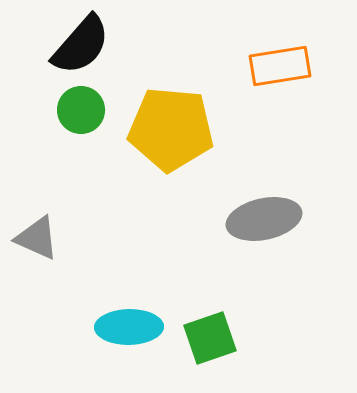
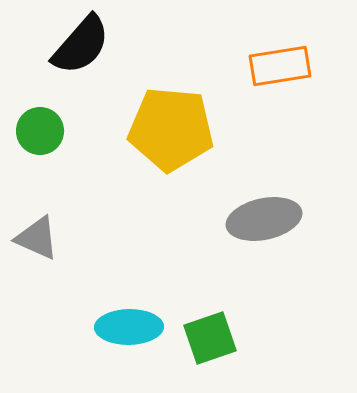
green circle: moved 41 px left, 21 px down
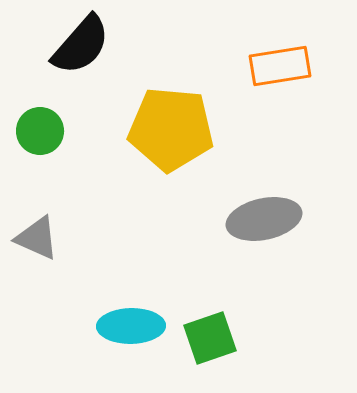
cyan ellipse: moved 2 px right, 1 px up
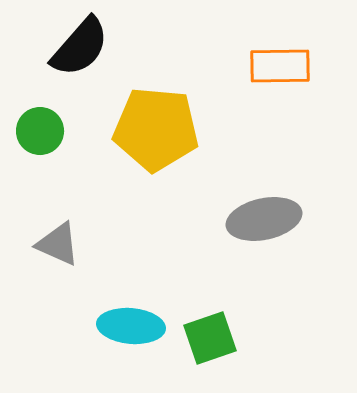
black semicircle: moved 1 px left, 2 px down
orange rectangle: rotated 8 degrees clockwise
yellow pentagon: moved 15 px left
gray triangle: moved 21 px right, 6 px down
cyan ellipse: rotated 6 degrees clockwise
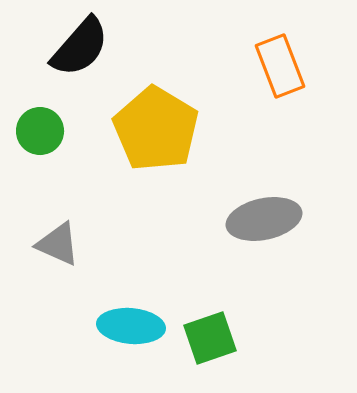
orange rectangle: rotated 70 degrees clockwise
yellow pentagon: rotated 26 degrees clockwise
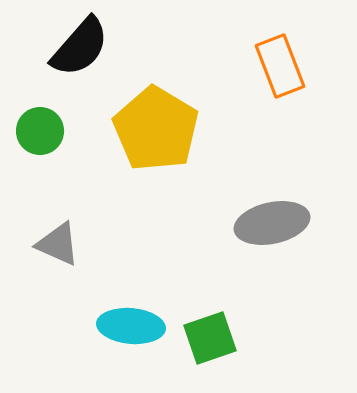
gray ellipse: moved 8 px right, 4 px down
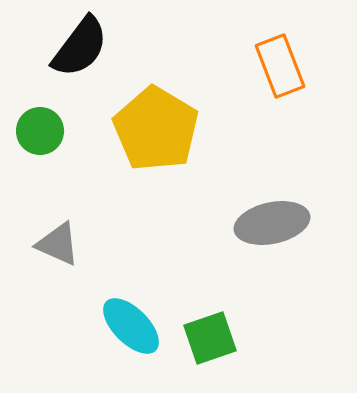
black semicircle: rotated 4 degrees counterclockwise
cyan ellipse: rotated 40 degrees clockwise
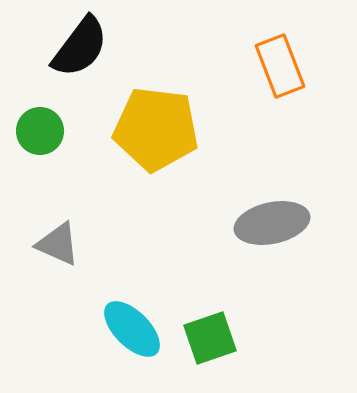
yellow pentagon: rotated 24 degrees counterclockwise
cyan ellipse: moved 1 px right, 3 px down
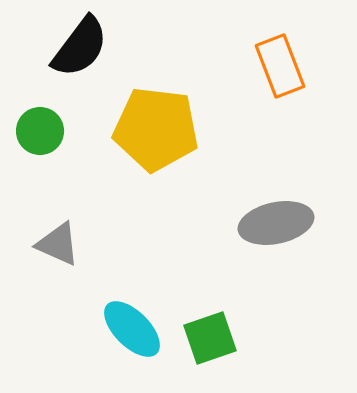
gray ellipse: moved 4 px right
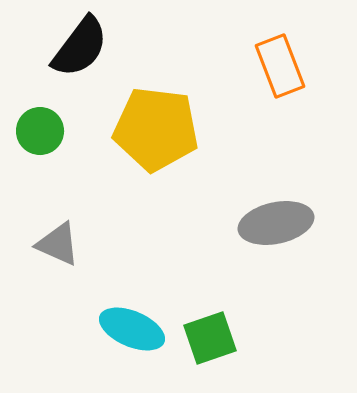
cyan ellipse: rotated 22 degrees counterclockwise
